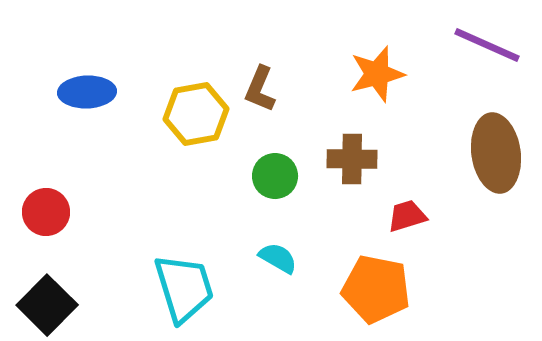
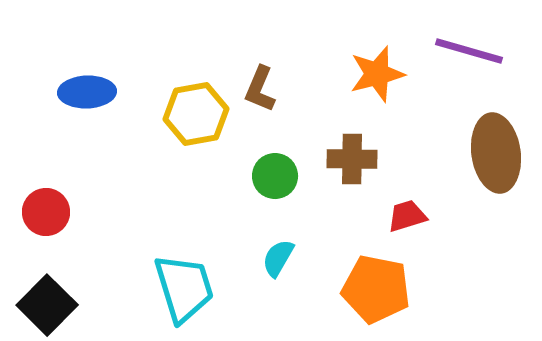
purple line: moved 18 px left, 6 px down; rotated 8 degrees counterclockwise
cyan semicircle: rotated 90 degrees counterclockwise
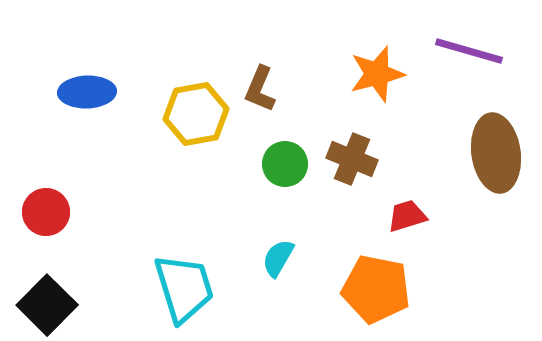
brown cross: rotated 21 degrees clockwise
green circle: moved 10 px right, 12 px up
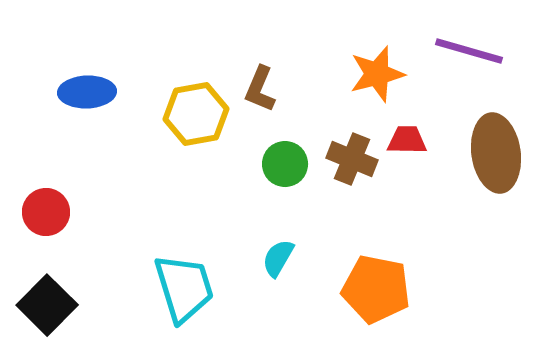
red trapezoid: moved 76 px up; rotated 18 degrees clockwise
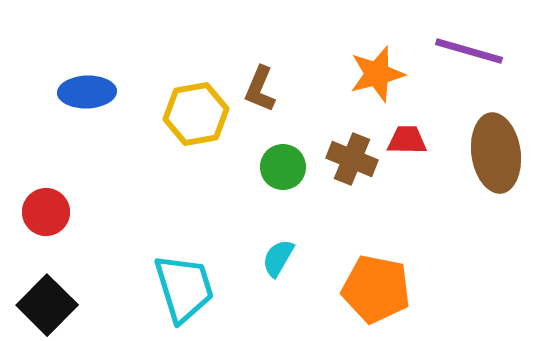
green circle: moved 2 px left, 3 px down
